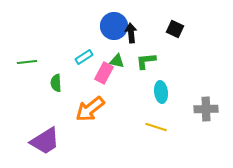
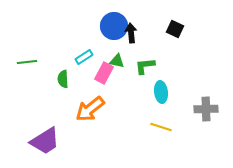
green L-shape: moved 1 px left, 5 px down
green semicircle: moved 7 px right, 4 px up
yellow line: moved 5 px right
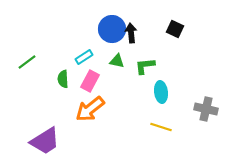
blue circle: moved 2 px left, 3 px down
green line: rotated 30 degrees counterclockwise
pink rectangle: moved 14 px left, 8 px down
gray cross: rotated 15 degrees clockwise
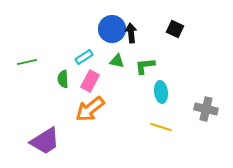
green line: rotated 24 degrees clockwise
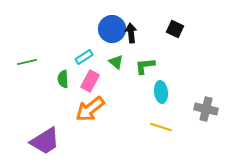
green triangle: moved 1 px left, 1 px down; rotated 28 degrees clockwise
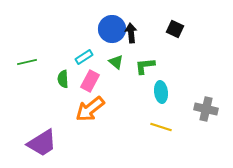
purple trapezoid: moved 3 px left, 2 px down
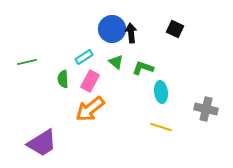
green L-shape: moved 2 px left, 2 px down; rotated 25 degrees clockwise
